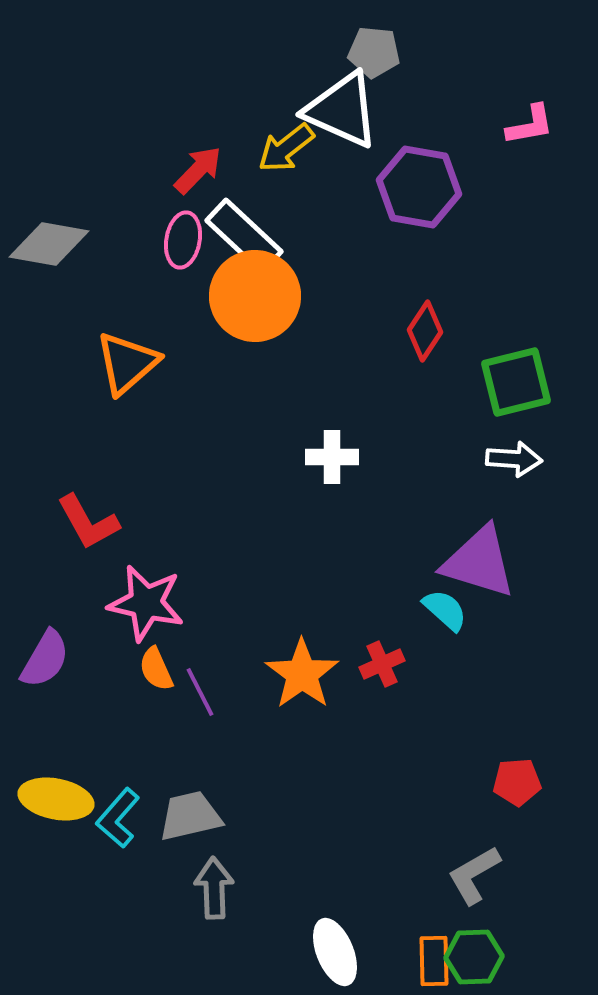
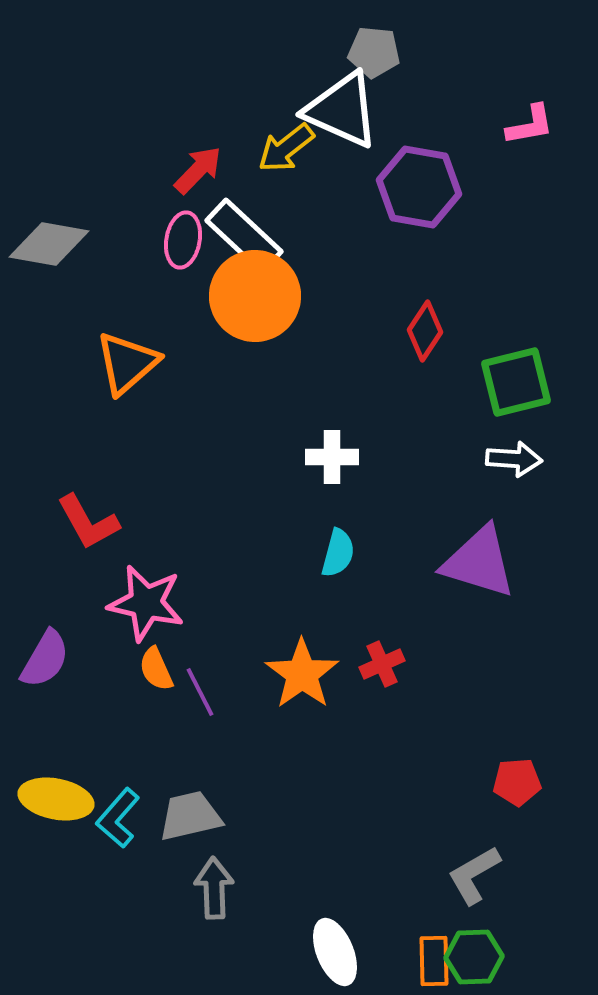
cyan semicircle: moved 107 px left, 57 px up; rotated 63 degrees clockwise
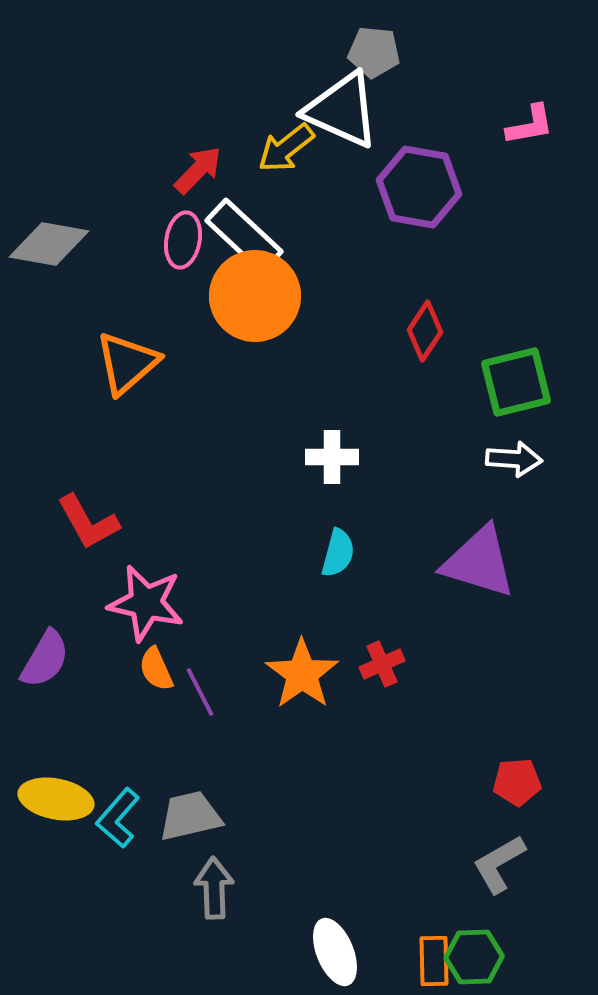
gray L-shape: moved 25 px right, 11 px up
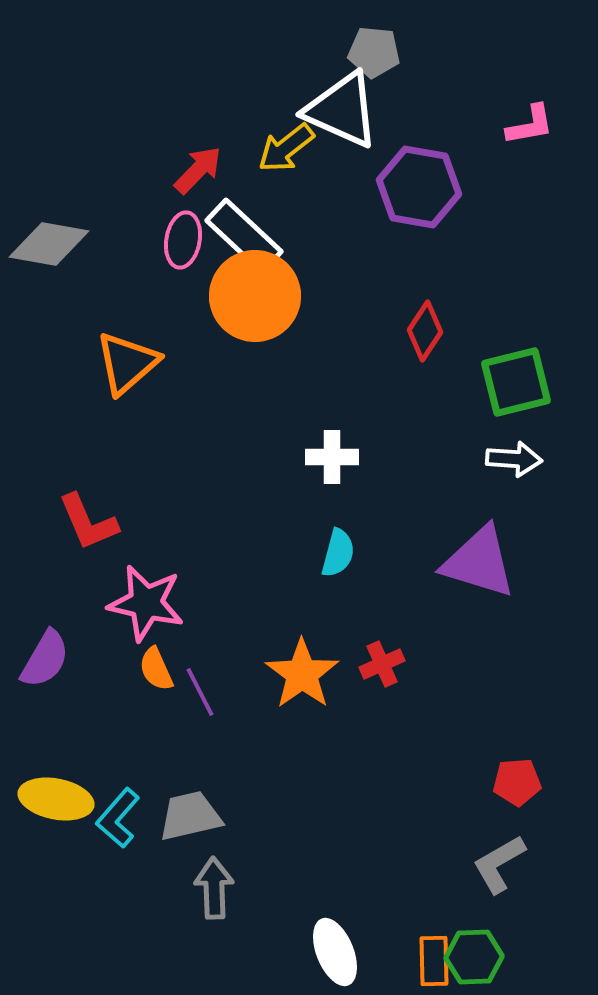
red L-shape: rotated 6 degrees clockwise
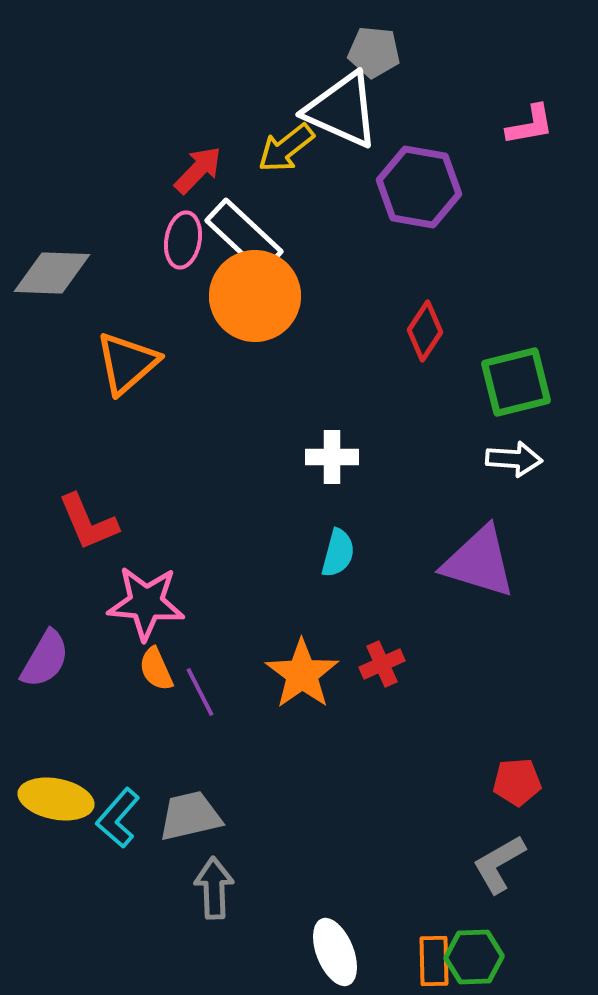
gray diamond: moved 3 px right, 29 px down; rotated 8 degrees counterclockwise
pink star: rotated 8 degrees counterclockwise
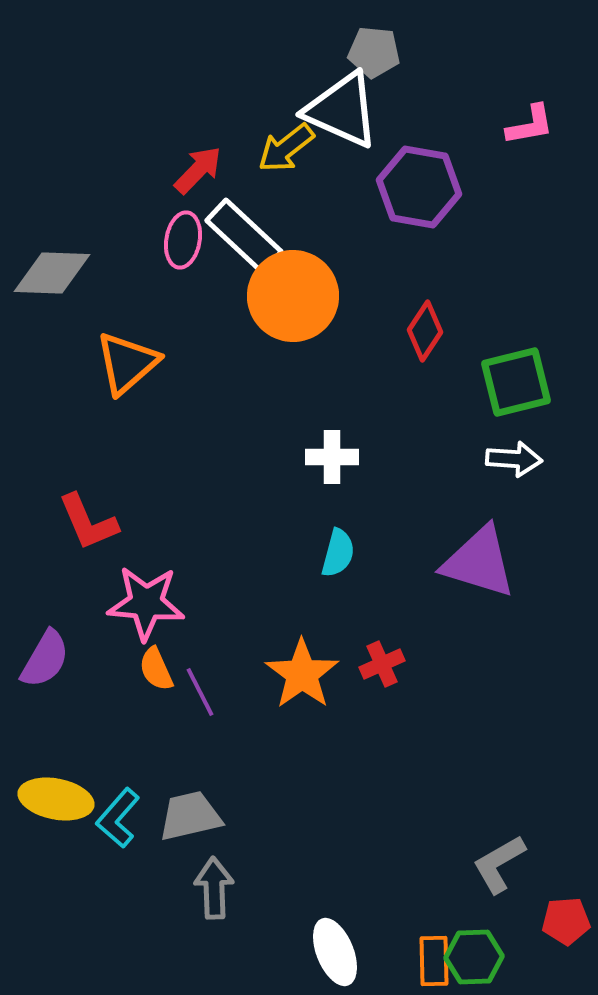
orange circle: moved 38 px right
red pentagon: moved 49 px right, 139 px down
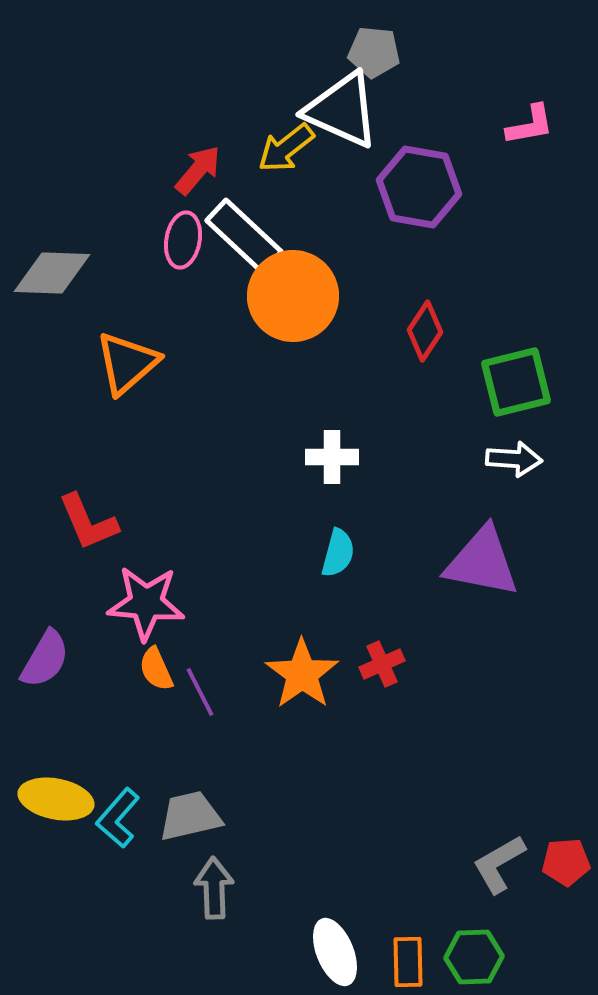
red arrow: rotated 4 degrees counterclockwise
purple triangle: moved 3 px right; rotated 6 degrees counterclockwise
red pentagon: moved 59 px up
orange rectangle: moved 26 px left, 1 px down
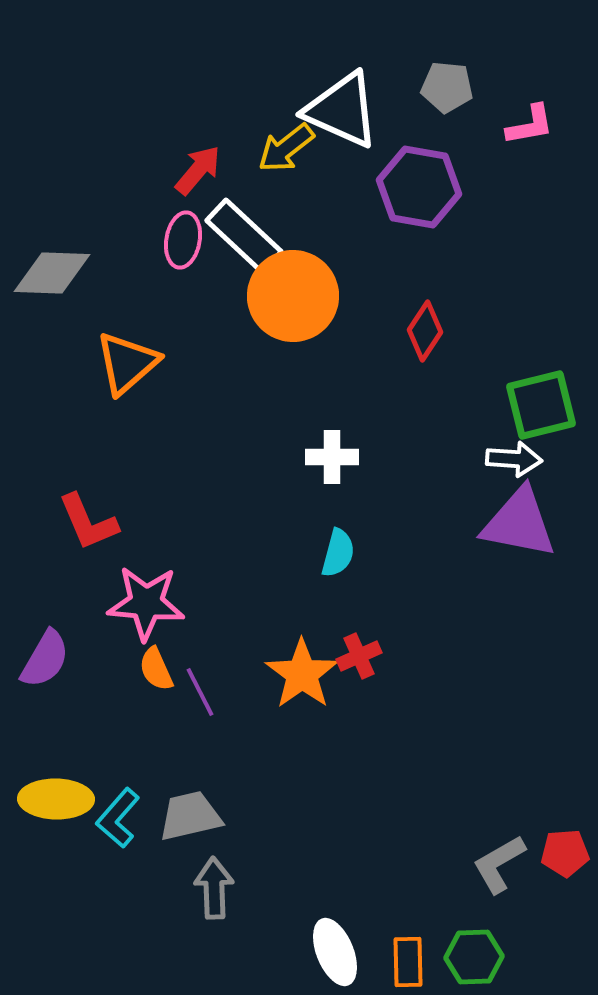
gray pentagon: moved 73 px right, 35 px down
green square: moved 25 px right, 23 px down
purple triangle: moved 37 px right, 39 px up
red cross: moved 23 px left, 8 px up
yellow ellipse: rotated 10 degrees counterclockwise
red pentagon: moved 1 px left, 9 px up
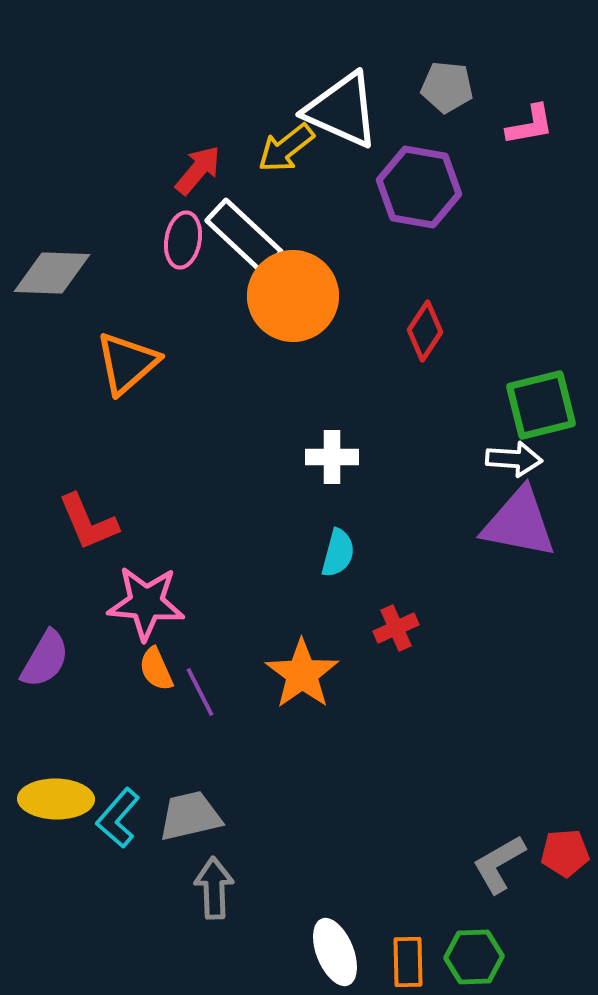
red cross: moved 37 px right, 28 px up
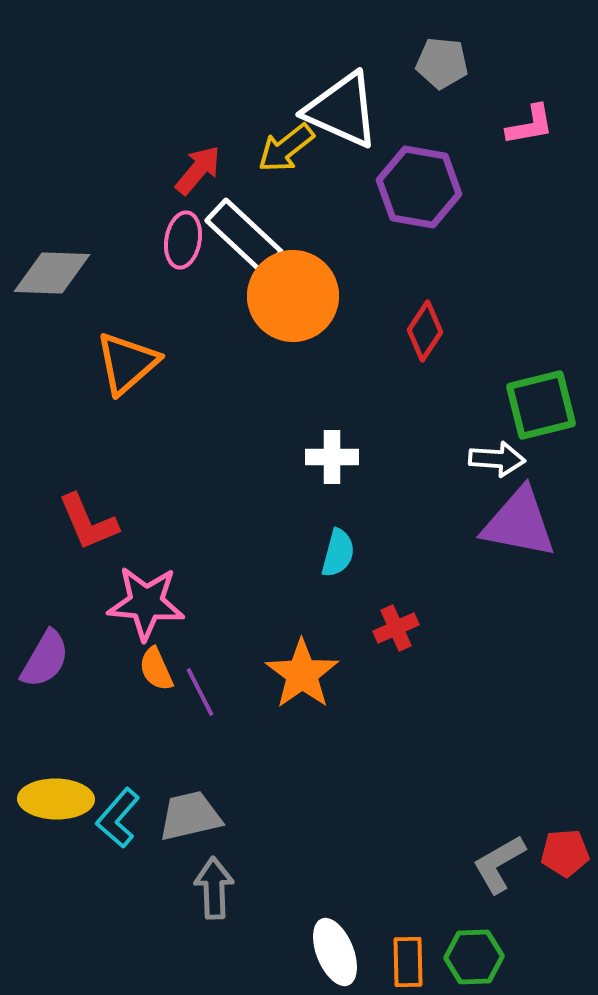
gray pentagon: moved 5 px left, 24 px up
white arrow: moved 17 px left
